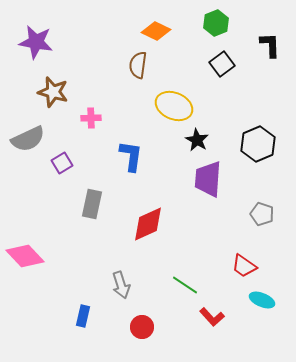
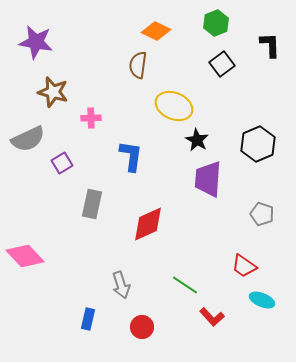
blue rectangle: moved 5 px right, 3 px down
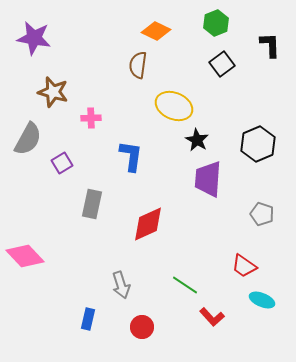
purple star: moved 2 px left, 4 px up
gray semicircle: rotated 36 degrees counterclockwise
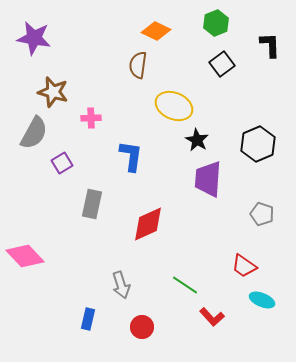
gray semicircle: moved 6 px right, 6 px up
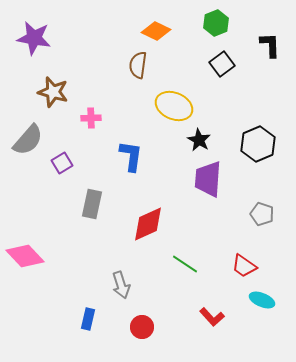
gray semicircle: moved 6 px left, 7 px down; rotated 12 degrees clockwise
black star: moved 2 px right
green line: moved 21 px up
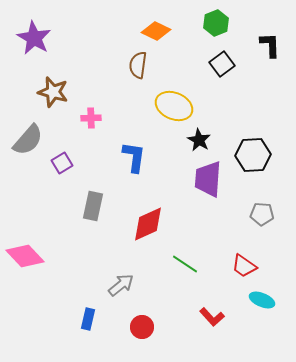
purple star: rotated 20 degrees clockwise
black hexagon: moved 5 px left, 11 px down; rotated 20 degrees clockwise
blue L-shape: moved 3 px right, 1 px down
gray rectangle: moved 1 px right, 2 px down
gray pentagon: rotated 15 degrees counterclockwise
gray arrow: rotated 112 degrees counterclockwise
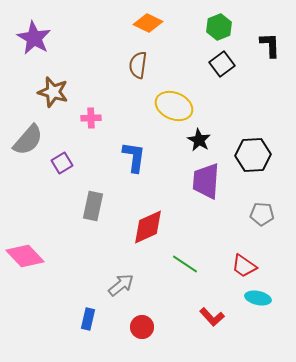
green hexagon: moved 3 px right, 4 px down
orange diamond: moved 8 px left, 8 px up
purple trapezoid: moved 2 px left, 2 px down
red diamond: moved 3 px down
cyan ellipse: moved 4 px left, 2 px up; rotated 10 degrees counterclockwise
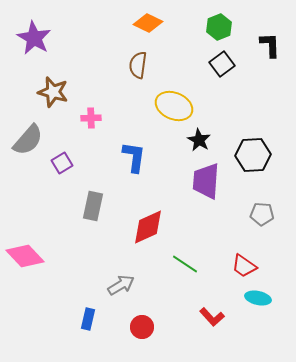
gray arrow: rotated 8 degrees clockwise
